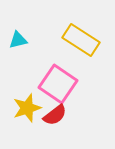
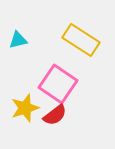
yellow star: moved 2 px left
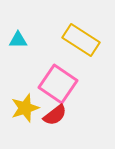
cyan triangle: rotated 12 degrees clockwise
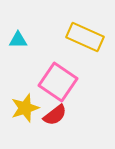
yellow rectangle: moved 4 px right, 3 px up; rotated 9 degrees counterclockwise
pink square: moved 2 px up
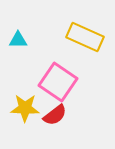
yellow star: rotated 20 degrees clockwise
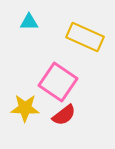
cyan triangle: moved 11 px right, 18 px up
red semicircle: moved 9 px right
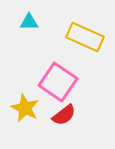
yellow star: rotated 24 degrees clockwise
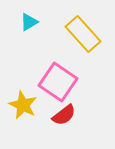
cyan triangle: rotated 30 degrees counterclockwise
yellow rectangle: moved 2 px left, 3 px up; rotated 24 degrees clockwise
yellow star: moved 2 px left, 3 px up
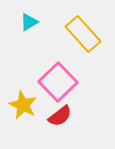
pink square: rotated 12 degrees clockwise
red semicircle: moved 4 px left, 1 px down
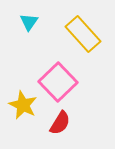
cyan triangle: rotated 24 degrees counterclockwise
red semicircle: moved 7 px down; rotated 20 degrees counterclockwise
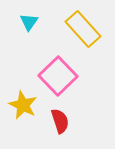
yellow rectangle: moved 5 px up
pink square: moved 6 px up
red semicircle: moved 2 px up; rotated 50 degrees counterclockwise
